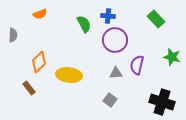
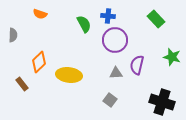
orange semicircle: rotated 40 degrees clockwise
brown rectangle: moved 7 px left, 4 px up
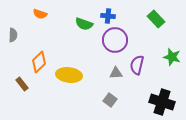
green semicircle: rotated 138 degrees clockwise
